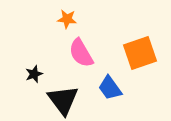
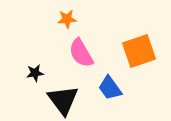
orange star: rotated 12 degrees counterclockwise
orange square: moved 1 px left, 2 px up
black star: moved 1 px right, 1 px up; rotated 12 degrees clockwise
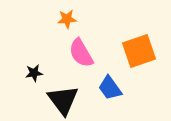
black star: moved 1 px left
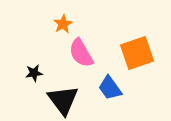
orange star: moved 4 px left, 5 px down; rotated 24 degrees counterclockwise
orange square: moved 2 px left, 2 px down
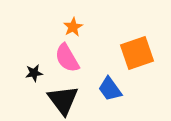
orange star: moved 10 px right, 3 px down
pink semicircle: moved 14 px left, 5 px down
blue trapezoid: moved 1 px down
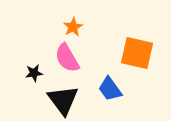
orange square: rotated 32 degrees clockwise
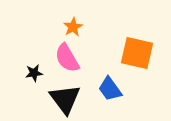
black triangle: moved 2 px right, 1 px up
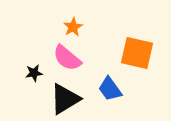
pink semicircle: rotated 20 degrees counterclockwise
black triangle: rotated 36 degrees clockwise
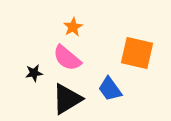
black triangle: moved 2 px right
